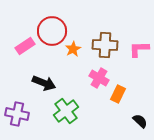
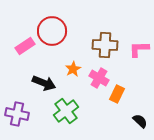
orange star: moved 20 px down
orange rectangle: moved 1 px left
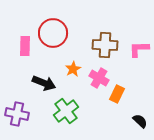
red circle: moved 1 px right, 2 px down
pink rectangle: rotated 54 degrees counterclockwise
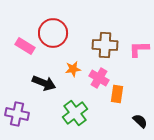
pink rectangle: rotated 60 degrees counterclockwise
orange star: rotated 21 degrees clockwise
orange rectangle: rotated 18 degrees counterclockwise
green cross: moved 9 px right, 2 px down
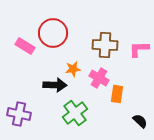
black arrow: moved 11 px right, 2 px down; rotated 20 degrees counterclockwise
purple cross: moved 2 px right
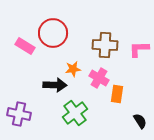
black semicircle: rotated 14 degrees clockwise
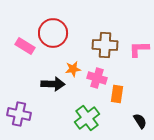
pink cross: moved 2 px left; rotated 12 degrees counterclockwise
black arrow: moved 2 px left, 1 px up
green cross: moved 12 px right, 5 px down
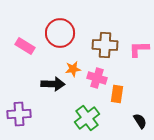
red circle: moved 7 px right
purple cross: rotated 15 degrees counterclockwise
